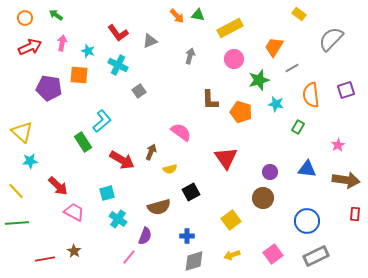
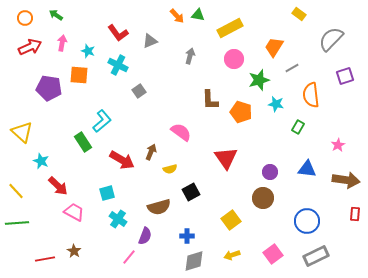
purple square at (346, 90): moved 1 px left, 14 px up
cyan star at (30, 161): moved 11 px right; rotated 28 degrees clockwise
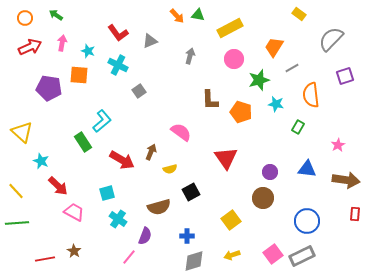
gray rectangle at (316, 256): moved 14 px left
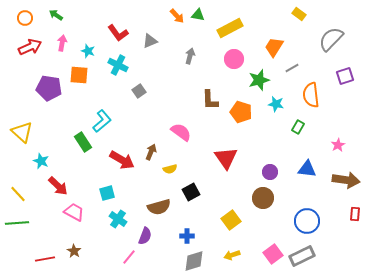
yellow line at (16, 191): moved 2 px right, 3 px down
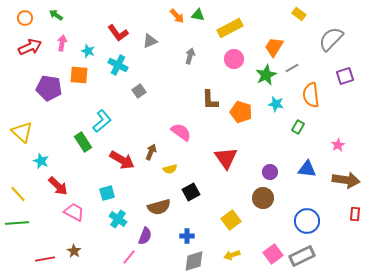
green star at (259, 80): moved 7 px right, 5 px up; rotated 10 degrees counterclockwise
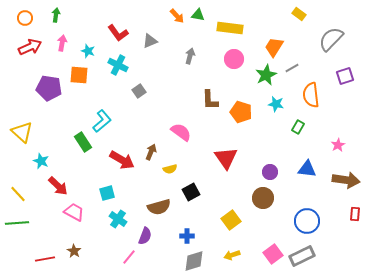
green arrow at (56, 15): rotated 64 degrees clockwise
yellow rectangle at (230, 28): rotated 35 degrees clockwise
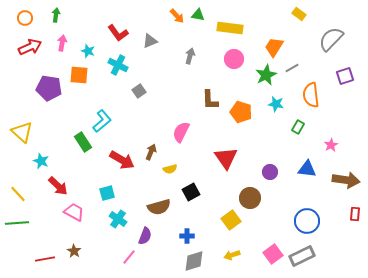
pink semicircle at (181, 132): rotated 100 degrees counterclockwise
pink star at (338, 145): moved 7 px left
brown circle at (263, 198): moved 13 px left
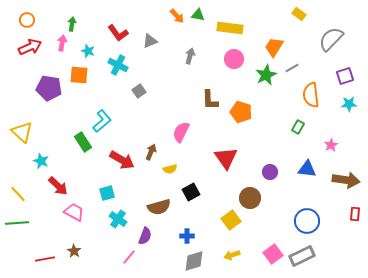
green arrow at (56, 15): moved 16 px right, 9 px down
orange circle at (25, 18): moved 2 px right, 2 px down
cyan star at (276, 104): moved 73 px right; rotated 14 degrees counterclockwise
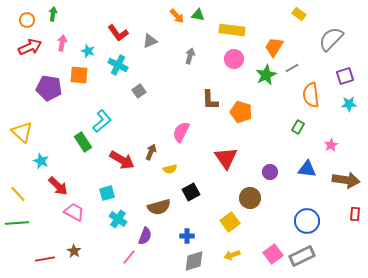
green arrow at (72, 24): moved 19 px left, 10 px up
yellow rectangle at (230, 28): moved 2 px right, 2 px down
yellow square at (231, 220): moved 1 px left, 2 px down
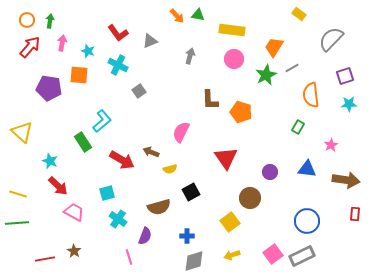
green arrow at (53, 14): moved 3 px left, 7 px down
red arrow at (30, 47): rotated 25 degrees counterclockwise
brown arrow at (151, 152): rotated 91 degrees counterclockwise
cyan star at (41, 161): moved 9 px right
yellow line at (18, 194): rotated 30 degrees counterclockwise
pink line at (129, 257): rotated 56 degrees counterclockwise
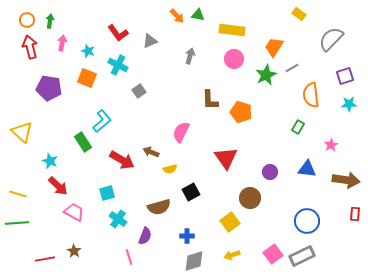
red arrow at (30, 47): rotated 55 degrees counterclockwise
orange square at (79, 75): moved 8 px right, 3 px down; rotated 18 degrees clockwise
